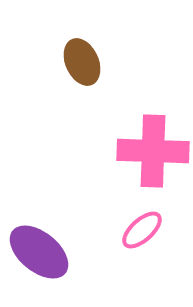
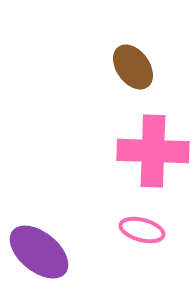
brown ellipse: moved 51 px right, 5 px down; rotated 12 degrees counterclockwise
pink ellipse: rotated 57 degrees clockwise
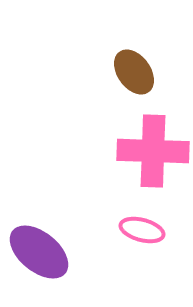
brown ellipse: moved 1 px right, 5 px down
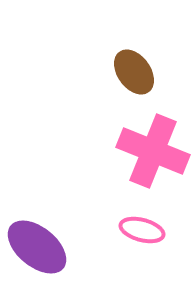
pink cross: rotated 20 degrees clockwise
purple ellipse: moved 2 px left, 5 px up
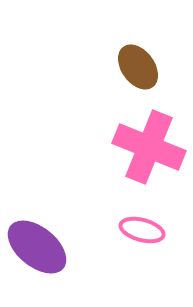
brown ellipse: moved 4 px right, 5 px up
pink cross: moved 4 px left, 4 px up
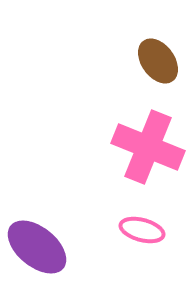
brown ellipse: moved 20 px right, 6 px up
pink cross: moved 1 px left
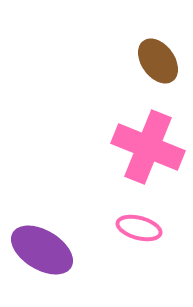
pink ellipse: moved 3 px left, 2 px up
purple ellipse: moved 5 px right, 3 px down; rotated 8 degrees counterclockwise
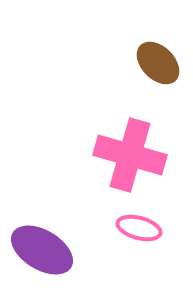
brown ellipse: moved 2 px down; rotated 9 degrees counterclockwise
pink cross: moved 18 px left, 8 px down; rotated 6 degrees counterclockwise
